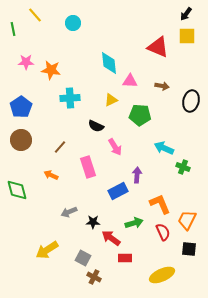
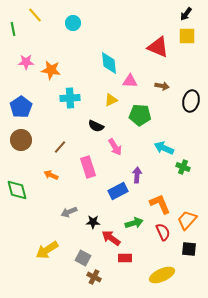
orange trapezoid: rotated 15 degrees clockwise
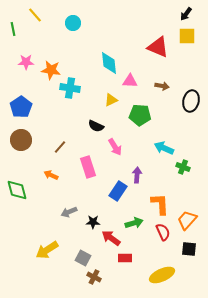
cyan cross: moved 10 px up; rotated 12 degrees clockwise
blue rectangle: rotated 30 degrees counterclockwise
orange L-shape: rotated 20 degrees clockwise
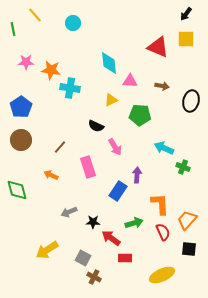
yellow square: moved 1 px left, 3 px down
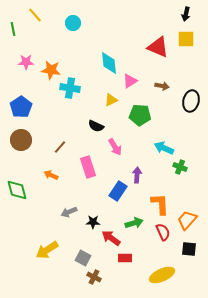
black arrow: rotated 24 degrees counterclockwise
pink triangle: rotated 35 degrees counterclockwise
green cross: moved 3 px left
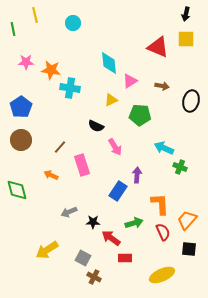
yellow line: rotated 28 degrees clockwise
pink rectangle: moved 6 px left, 2 px up
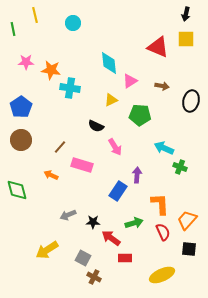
pink rectangle: rotated 55 degrees counterclockwise
gray arrow: moved 1 px left, 3 px down
